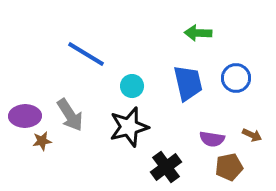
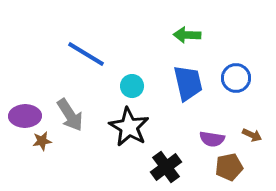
green arrow: moved 11 px left, 2 px down
black star: rotated 27 degrees counterclockwise
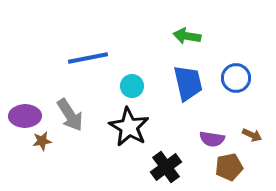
green arrow: moved 1 px down; rotated 8 degrees clockwise
blue line: moved 2 px right, 4 px down; rotated 42 degrees counterclockwise
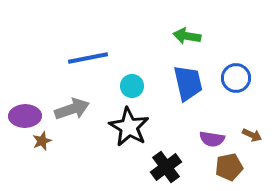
gray arrow: moved 2 px right, 6 px up; rotated 76 degrees counterclockwise
brown star: rotated 12 degrees counterclockwise
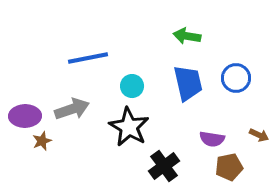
brown arrow: moved 7 px right
black cross: moved 2 px left, 1 px up
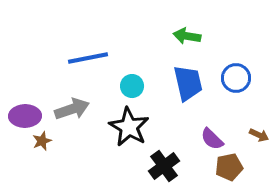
purple semicircle: rotated 35 degrees clockwise
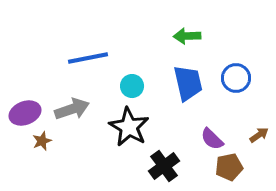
green arrow: rotated 12 degrees counterclockwise
purple ellipse: moved 3 px up; rotated 20 degrees counterclockwise
brown arrow: rotated 60 degrees counterclockwise
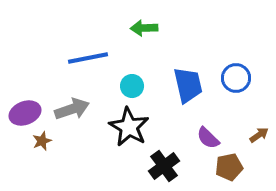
green arrow: moved 43 px left, 8 px up
blue trapezoid: moved 2 px down
purple semicircle: moved 4 px left, 1 px up
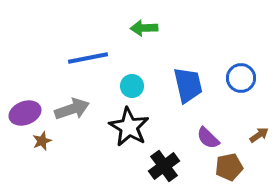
blue circle: moved 5 px right
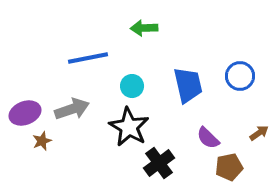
blue circle: moved 1 px left, 2 px up
brown arrow: moved 2 px up
black cross: moved 5 px left, 3 px up
